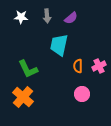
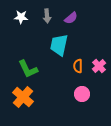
pink cross: rotated 16 degrees counterclockwise
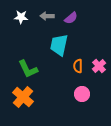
gray arrow: rotated 96 degrees clockwise
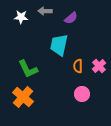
gray arrow: moved 2 px left, 5 px up
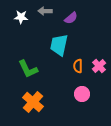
orange cross: moved 10 px right, 5 px down
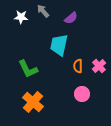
gray arrow: moved 2 px left; rotated 48 degrees clockwise
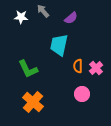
pink cross: moved 3 px left, 2 px down
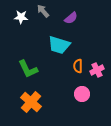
cyan trapezoid: rotated 85 degrees counterclockwise
pink cross: moved 1 px right, 2 px down; rotated 16 degrees clockwise
orange cross: moved 2 px left
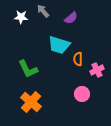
orange semicircle: moved 7 px up
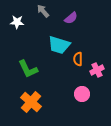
white star: moved 4 px left, 5 px down
